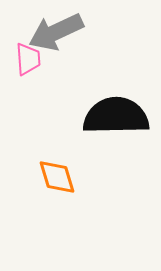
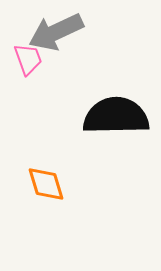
pink trapezoid: rotated 16 degrees counterclockwise
orange diamond: moved 11 px left, 7 px down
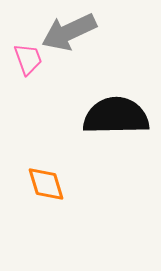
gray arrow: moved 13 px right
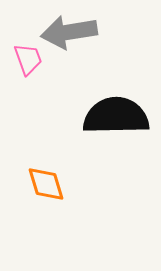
gray arrow: rotated 16 degrees clockwise
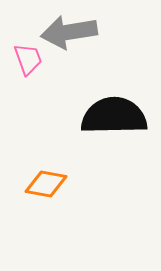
black semicircle: moved 2 px left
orange diamond: rotated 63 degrees counterclockwise
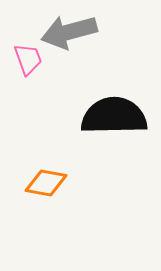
gray arrow: rotated 6 degrees counterclockwise
orange diamond: moved 1 px up
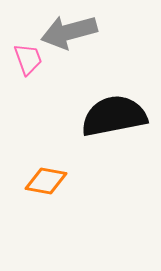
black semicircle: rotated 10 degrees counterclockwise
orange diamond: moved 2 px up
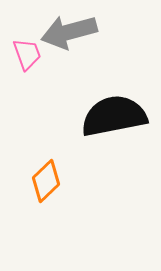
pink trapezoid: moved 1 px left, 5 px up
orange diamond: rotated 54 degrees counterclockwise
